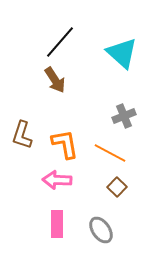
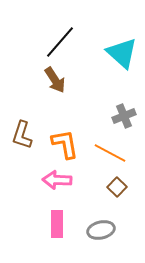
gray ellipse: rotated 68 degrees counterclockwise
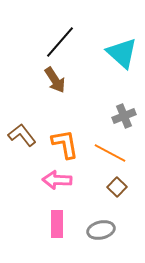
brown L-shape: rotated 124 degrees clockwise
